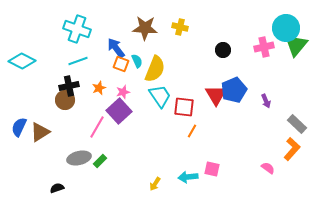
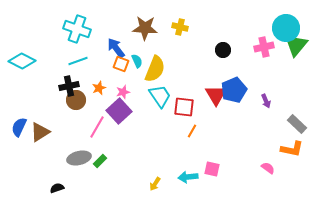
brown circle: moved 11 px right
orange L-shape: rotated 60 degrees clockwise
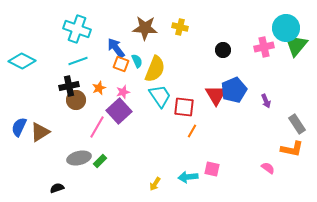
gray rectangle: rotated 12 degrees clockwise
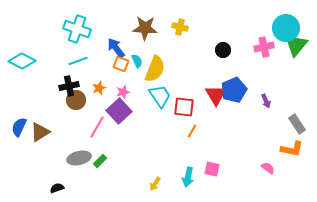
cyan arrow: rotated 72 degrees counterclockwise
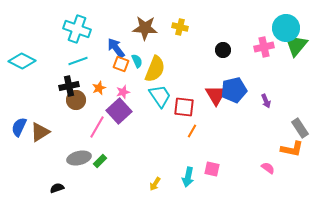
blue pentagon: rotated 10 degrees clockwise
gray rectangle: moved 3 px right, 4 px down
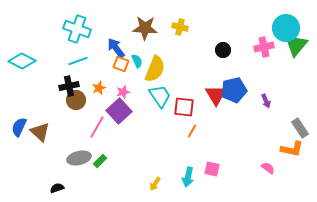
brown triangle: rotated 45 degrees counterclockwise
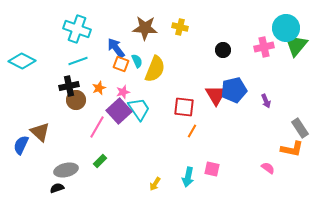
cyan trapezoid: moved 21 px left, 13 px down
blue semicircle: moved 2 px right, 18 px down
gray ellipse: moved 13 px left, 12 px down
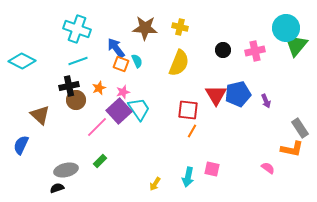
pink cross: moved 9 px left, 4 px down
yellow semicircle: moved 24 px right, 6 px up
blue pentagon: moved 4 px right, 4 px down
red square: moved 4 px right, 3 px down
pink line: rotated 15 degrees clockwise
brown triangle: moved 17 px up
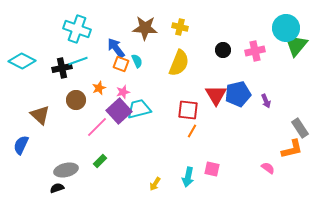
black cross: moved 7 px left, 18 px up
cyan trapezoid: rotated 70 degrees counterclockwise
orange L-shape: rotated 25 degrees counterclockwise
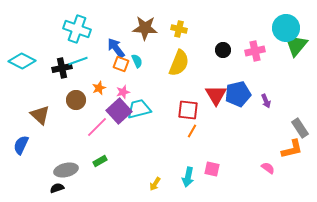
yellow cross: moved 1 px left, 2 px down
green rectangle: rotated 16 degrees clockwise
